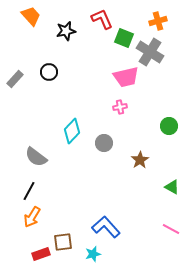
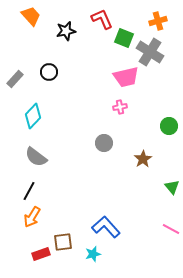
cyan diamond: moved 39 px left, 15 px up
brown star: moved 3 px right, 1 px up
green triangle: rotated 21 degrees clockwise
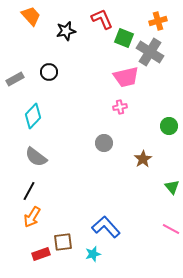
gray rectangle: rotated 18 degrees clockwise
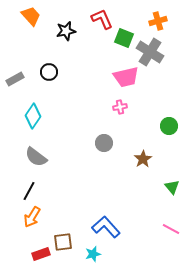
cyan diamond: rotated 10 degrees counterclockwise
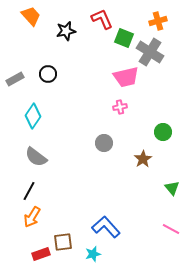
black circle: moved 1 px left, 2 px down
green circle: moved 6 px left, 6 px down
green triangle: moved 1 px down
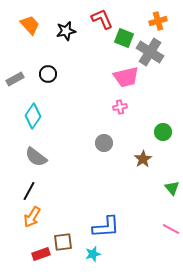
orange trapezoid: moved 1 px left, 9 px down
blue L-shape: rotated 128 degrees clockwise
